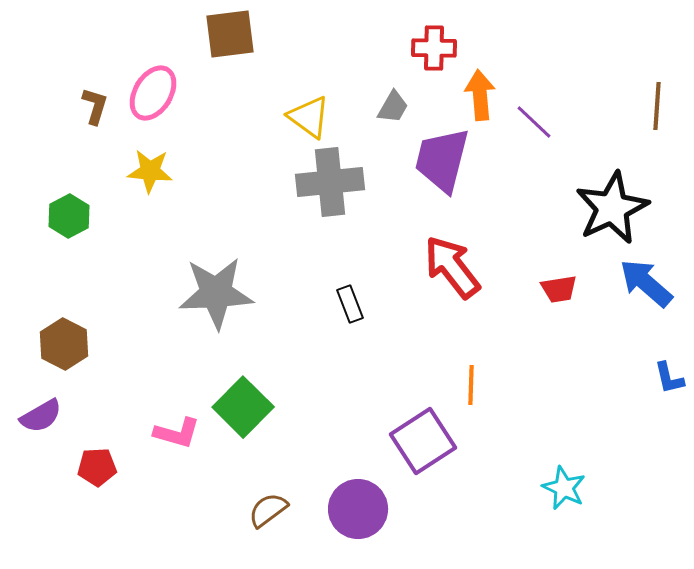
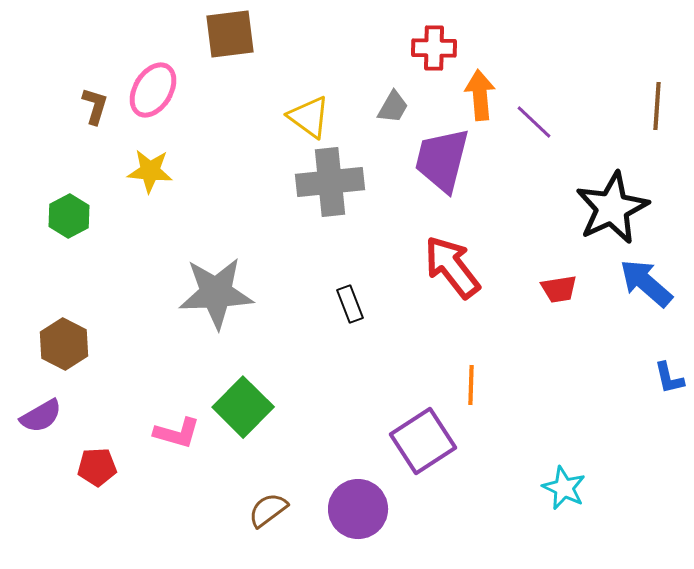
pink ellipse: moved 3 px up
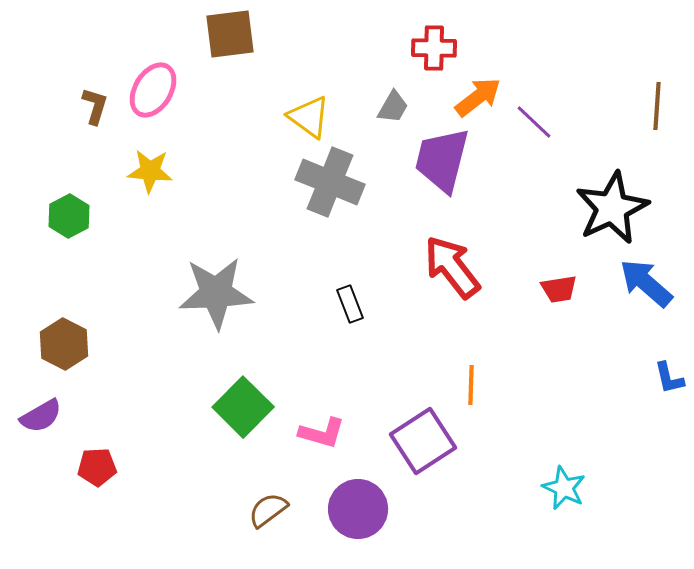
orange arrow: moved 2 px left, 2 px down; rotated 57 degrees clockwise
gray cross: rotated 28 degrees clockwise
pink L-shape: moved 145 px right
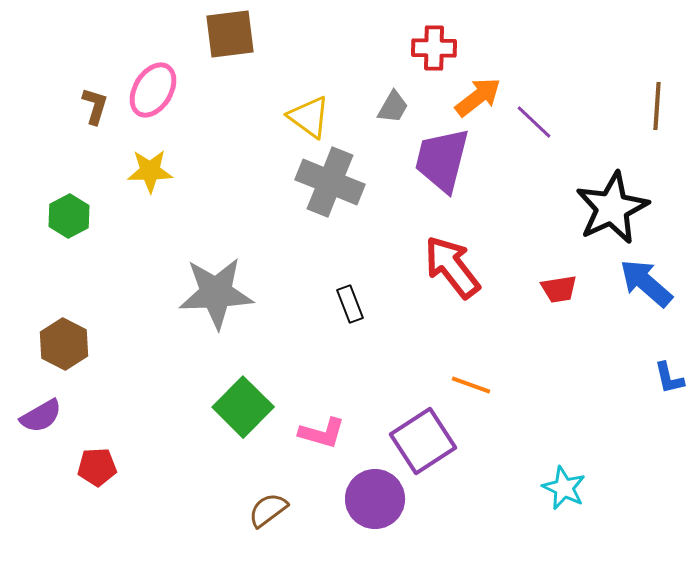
yellow star: rotated 6 degrees counterclockwise
orange line: rotated 72 degrees counterclockwise
purple circle: moved 17 px right, 10 px up
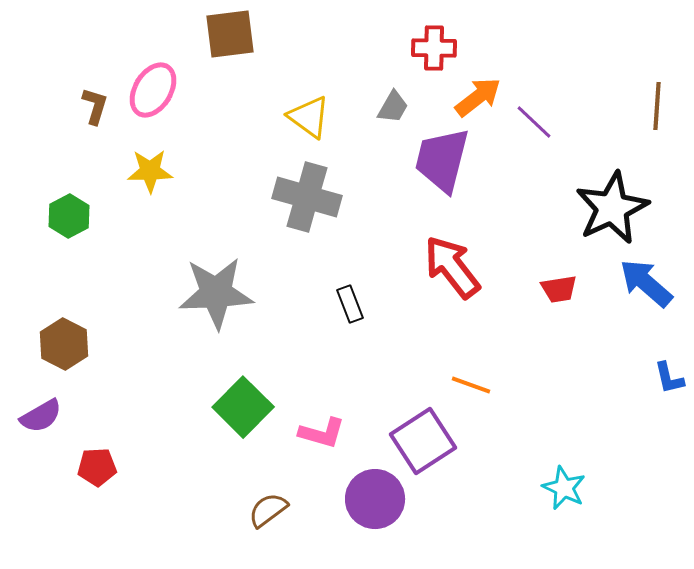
gray cross: moved 23 px left, 15 px down; rotated 6 degrees counterclockwise
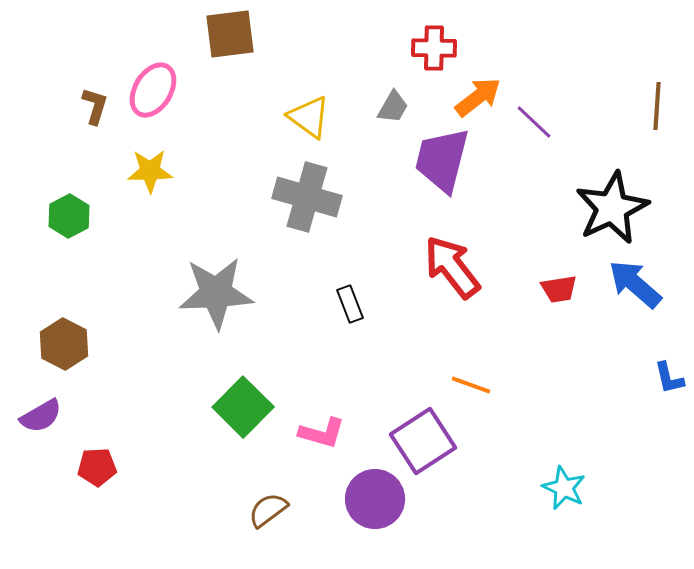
blue arrow: moved 11 px left, 1 px down
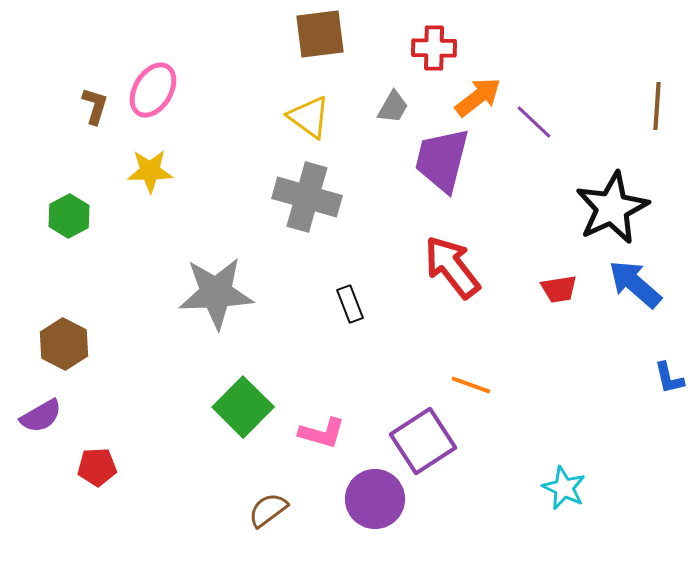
brown square: moved 90 px right
